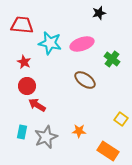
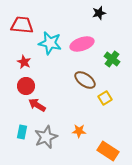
red circle: moved 1 px left
yellow square: moved 16 px left, 21 px up; rotated 24 degrees clockwise
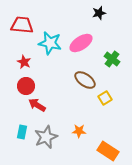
pink ellipse: moved 1 px left, 1 px up; rotated 15 degrees counterclockwise
